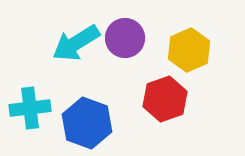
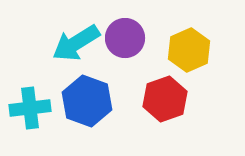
blue hexagon: moved 22 px up
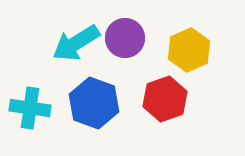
blue hexagon: moved 7 px right, 2 px down
cyan cross: rotated 15 degrees clockwise
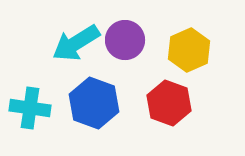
purple circle: moved 2 px down
red hexagon: moved 4 px right, 4 px down; rotated 21 degrees counterclockwise
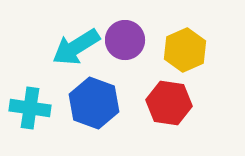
cyan arrow: moved 4 px down
yellow hexagon: moved 4 px left
red hexagon: rotated 12 degrees counterclockwise
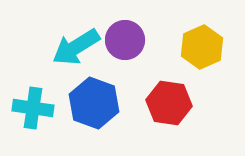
yellow hexagon: moved 17 px right, 3 px up
cyan cross: moved 3 px right
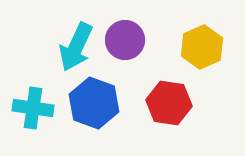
cyan arrow: rotated 33 degrees counterclockwise
